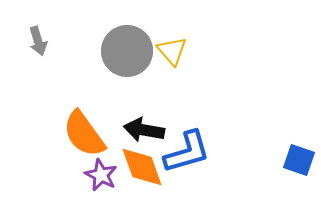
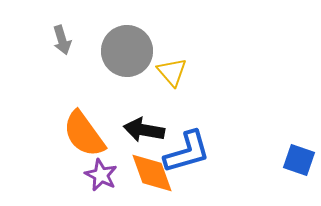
gray arrow: moved 24 px right, 1 px up
yellow triangle: moved 21 px down
orange diamond: moved 10 px right, 6 px down
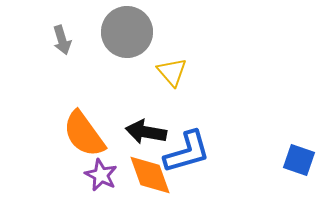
gray circle: moved 19 px up
black arrow: moved 2 px right, 2 px down
orange diamond: moved 2 px left, 2 px down
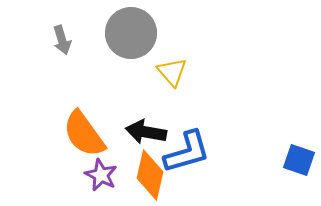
gray circle: moved 4 px right, 1 px down
orange diamond: rotated 33 degrees clockwise
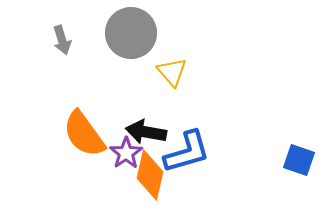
purple star: moved 25 px right, 22 px up; rotated 12 degrees clockwise
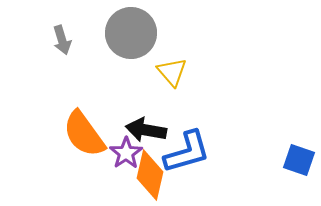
black arrow: moved 2 px up
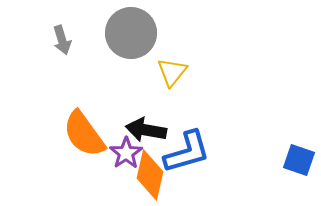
yellow triangle: rotated 20 degrees clockwise
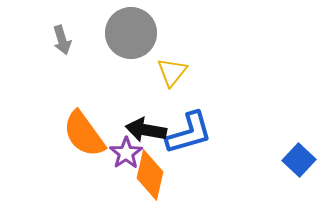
blue L-shape: moved 2 px right, 19 px up
blue square: rotated 24 degrees clockwise
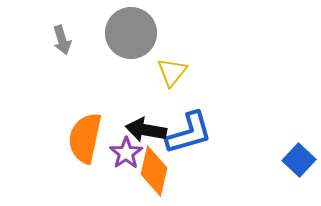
orange semicircle: moved 1 px right, 4 px down; rotated 48 degrees clockwise
orange diamond: moved 4 px right, 4 px up
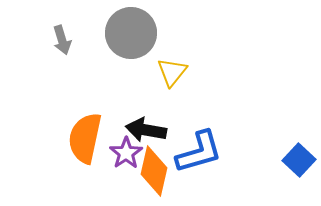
blue L-shape: moved 10 px right, 19 px down
